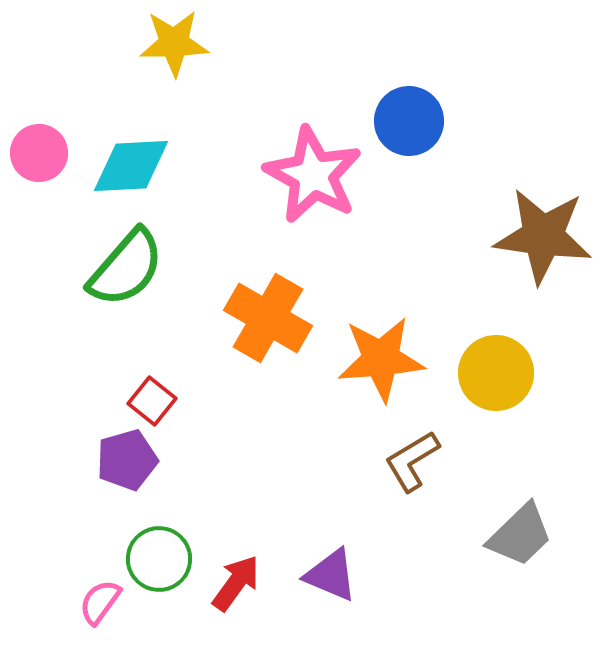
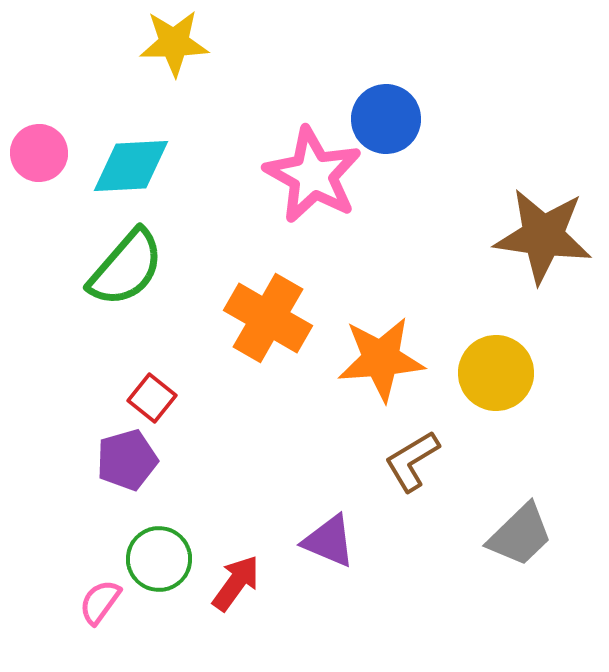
blue circle: moved 23 px left, 2 px up
red square: moved 3 px up
purple triangle: moved 2 px left, 34 px up
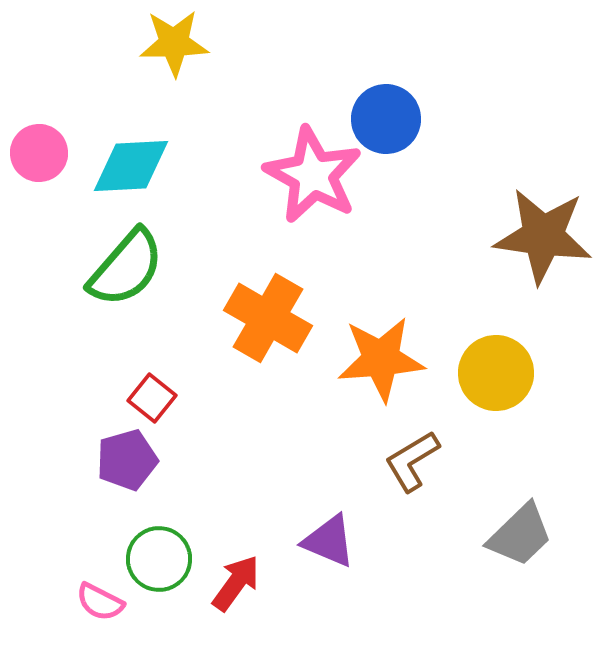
pink semicircle: rotated 99 degrees counterclockwise
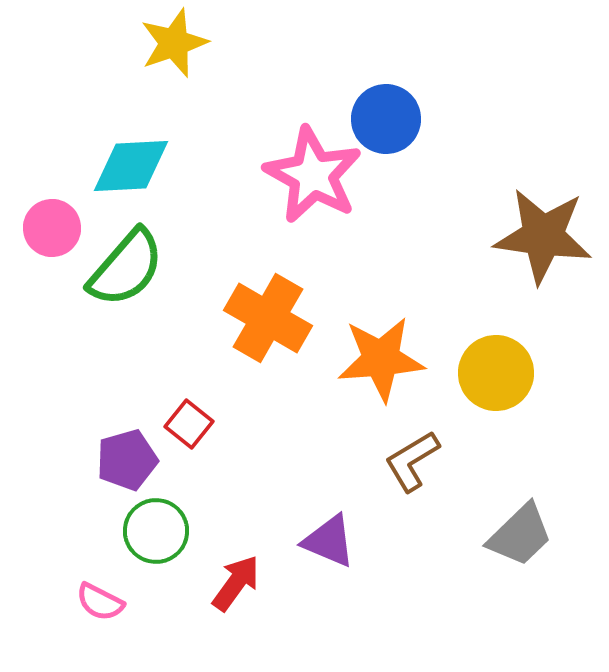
yellow star: rotated 18 degrees counterclockwise
pink circle: moved 13 px right, 75 px down
red square: moved 37 px right, 26 px down
green circle: moved 3 px left, 28 px up
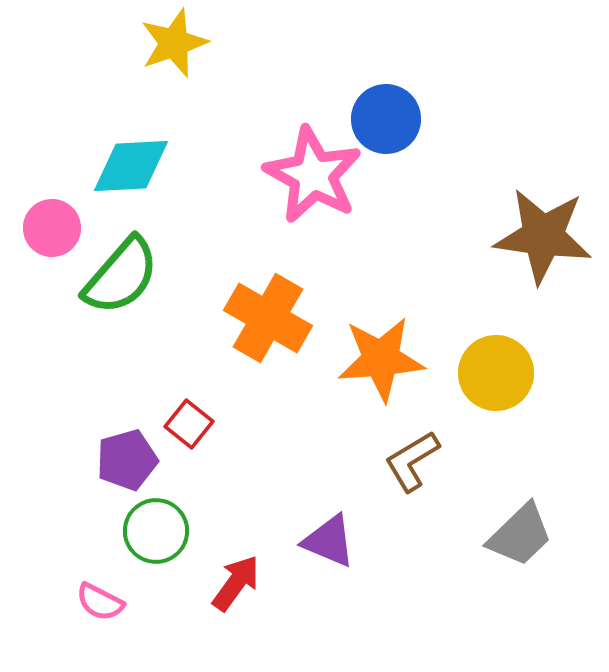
green semicircle: moved 5 px left, 8 px down
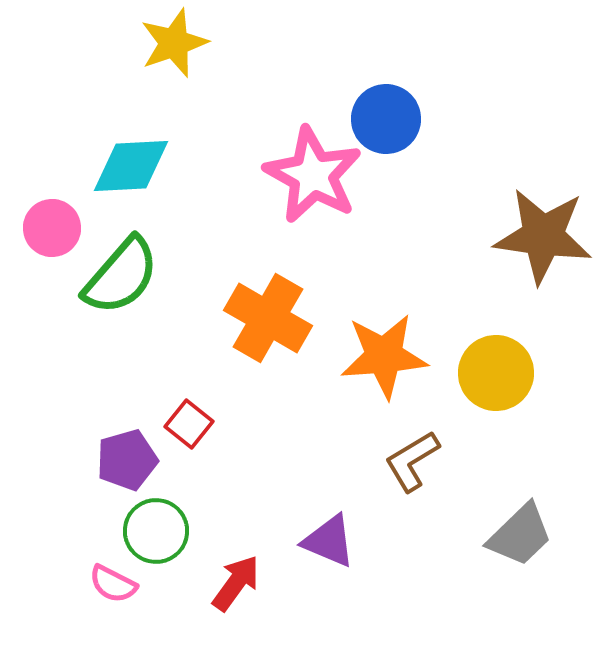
orange star: moved 3 px right, 3 px up
pink semicircle: moved 13 px right, 18 px up
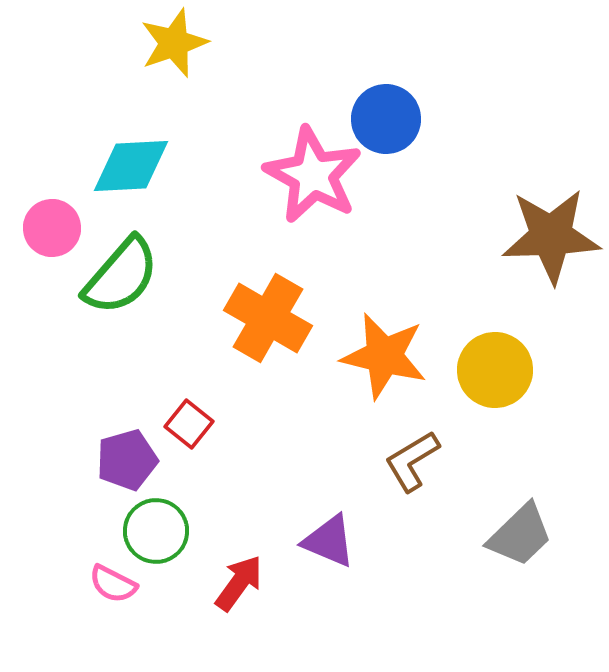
brown star: moved 8 px right; rotated 10 degrees counterclockwise
orange star: rotated 18 degrees clockwise
yellow circle: moved 1 px left, 3 px up
red arrow: moved 3 px right
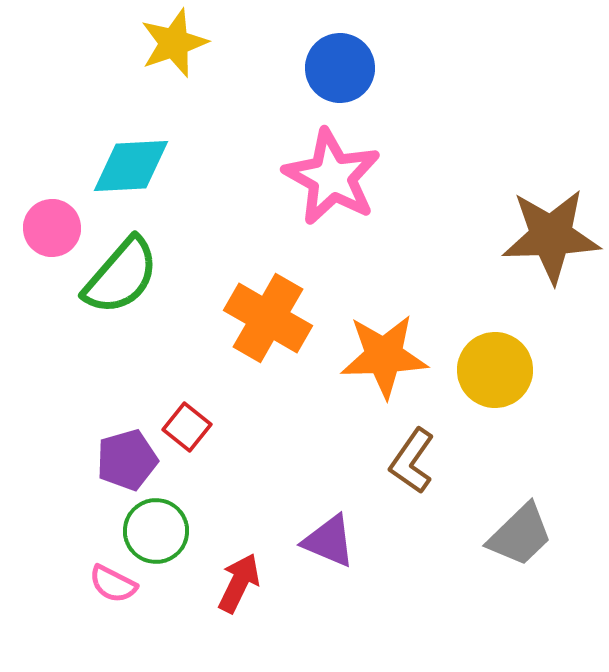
blue circle: moved 46 px left, 51 px up
pink star: moved 19 px right, 2 px down
orange star: rotated 16 degrees counterclockwise
red square: moved 2 px left, 3 px down
brown L-shape: rotated 24 degrees counterclockwise
red arrow: rotated 10 degrees counterclockwise
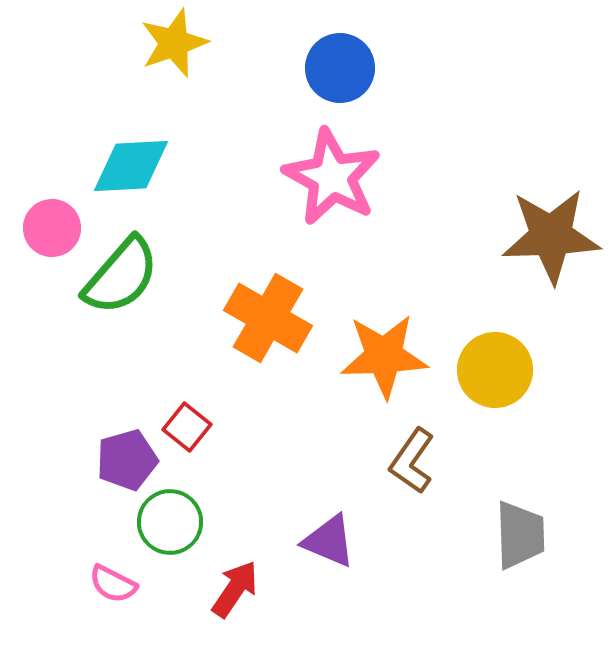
green circle: moved 14 px right, 9 px up
gray trapezoid: rotated 48 degrees counterclockwise
red arrow: moved 4 px left, 6 px down; rotated 8 degrees clockwise
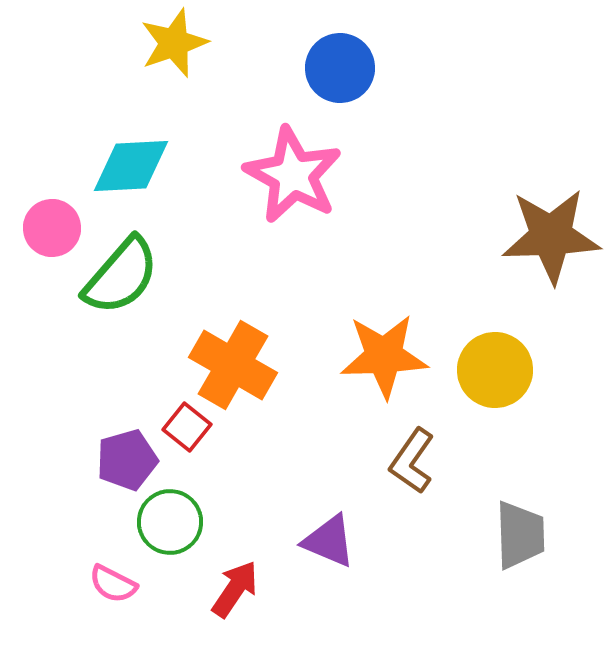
pink star: moved 39 px left, 2 px up
orange cross: moved 35 px left, 47 px down
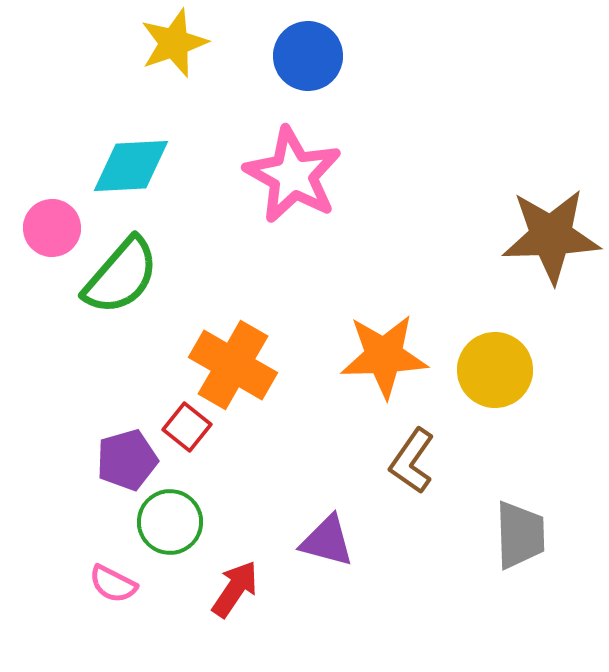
blue circle: moved 32 px left, 12 px up
purple triangle: moved 2 px left; rotated 8 degrees counterclockwise
